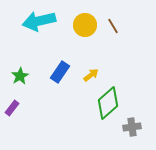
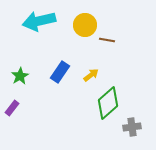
brown line: moved 6 px left, 14 px down; rotated 49 degrees counterclockwise
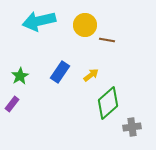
purple rectangle: moved 4 px up
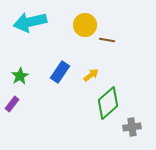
cyan arrow: moved 9 px left, 1 px down
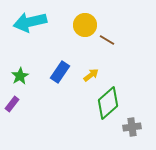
brown line: rotated 21 degrees clockwise
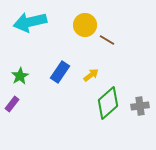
gray cross: moved 8 px right, 21 px up
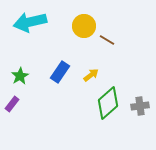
yellow circle: moved 1 px left, 1 px down
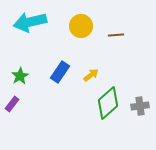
yellow circle: moved 3 px left
brown line: moved 9 px right, 5 px up; rotated 35 degrees counterclockwise
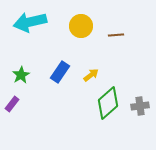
green star: moved 1 px right, 1 px up
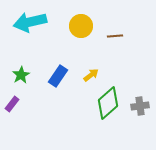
brown line: moved 1 px left, 1 px down
blue rectangle: moved 2 px left, 4 px down
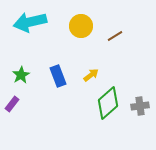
brown line: rotated 28 degrees counterclockwise
blue rectangle: rotated 55 degrees counterclockwise
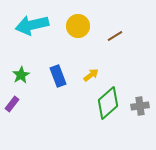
cyan arrow: moved 2 px right, 3 px down
yellow circle: moved 3 px left
